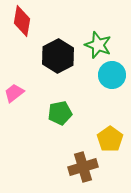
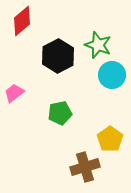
red diamond: rotated 40 degrees clockwise
brown cross: moved 2 px right
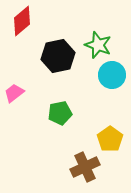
black hexagon: rotated 16 degrees clockwise
brown cross: rotated 8 degrees counterclockwise
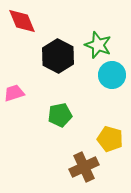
red diamond: rotated 72 degrees counterclockwise
black hexagon: rotated 20 degrees counterclockwise
pink trapezoid: rotated 20 degrees clockwise
green pentagon: moved 2 px down
yellow pentagon: rotated 20 degrees counterclockwise
brown cross: moved 1 px left
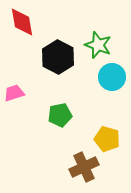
red diamond: moved 1 px down; rotated 12 degrees clockwise
black hexagon: moved 1 px down
cyan circle: moved 2 px down
yellow pentagon: moved 3 px left
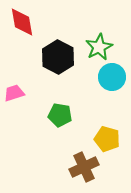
green star: moved 1 px right, 2 px down; rotated 24 degrees clockwise
green pentagon: rotated 20 degrees clockwise
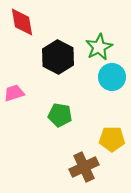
yellow pentagon: moved 5 px right; rotated 15 degrees counterclockwise
